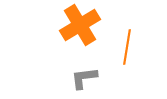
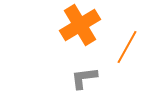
orange line: rotated 20 degrees clockwise
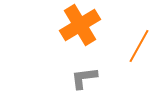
orange line: moved 12 px right, 1 px up
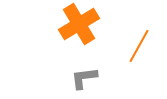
orange cross: moved 1 px left, 1 px up
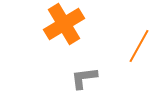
orange cross: moved 15 px left
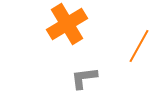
orange cross: moved 3 px right
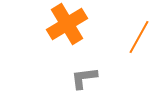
orange line: moved 9 px up
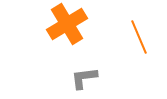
orange line: rotated 52 degrees counterclockwise
